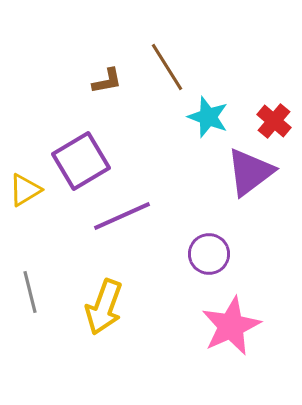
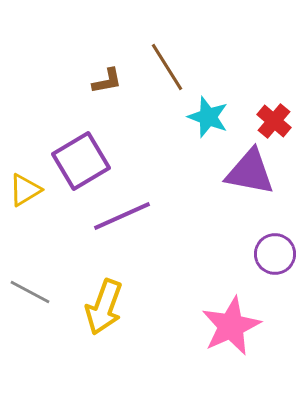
purple triangle: rotated 48 degrees clockwise
purple circle: moved 66 px right
gray line: rotated 48 degrees counterclockwise
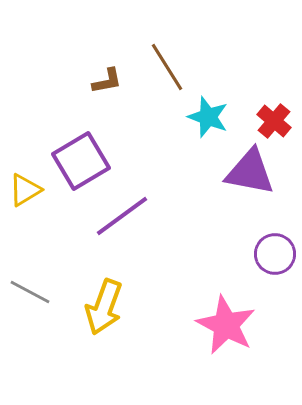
purple line: rotated 12 degrees counterclockwise
pink star: moved 5 px left, 1 px up; rotated 20 degrees counterclockwise
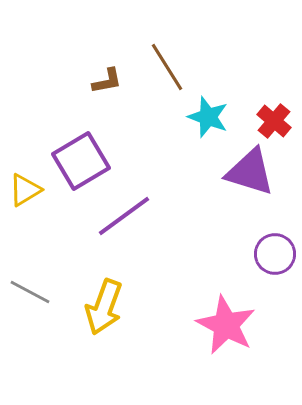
purple triangle: rotated 6 degrees clockwise
purple line: moved 2 px right
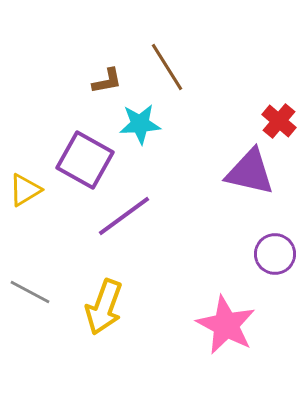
cyan star: moved 68 px left, 7 px down; rotated 24 degrees counterclockwise
red cross: moved 5 px right
purple square: moved 4 px right, 1 px up; rotated 30 degrees counterclockwise
purple triangle: rotated 4 degrees counterclockwise
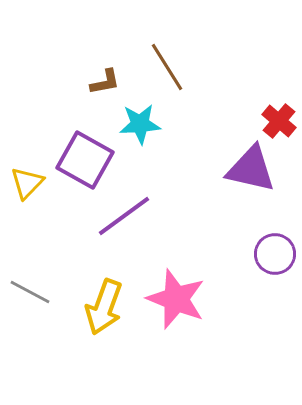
brown L-shape: moved 2 px left, 1 px down
purple triangle: moved 1 px right, 3 px up
yellow triangle: moved 2 px right, 7 px up; rotated 15 degrees counterclockwise
pink star: moved 50 px left, 26 px up; rotated 6 degrees counterclockwise
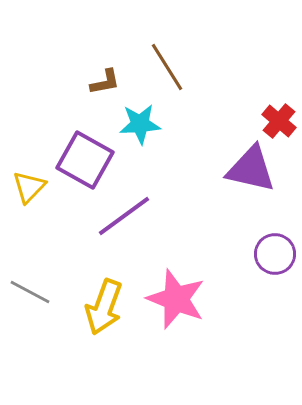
yellow triangle: moved 2 px right, 4 px down
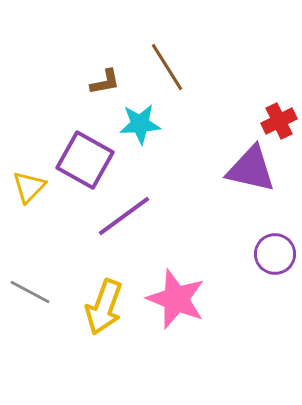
red cross: rotated 24 degrees clockwise
